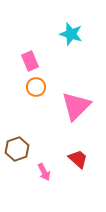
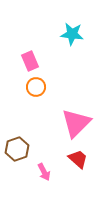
cyan star: moved 1 px right; rotated 10 degrees counterclockwise
pink triangle: moved 17 px down
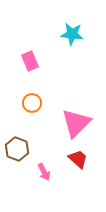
orange circle: moved 4 px left, 16 px down
brown hexagon: rotated 20 degrees counterclockwise
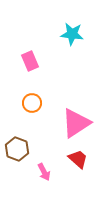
pink triangle: rotated 12 degrees clockwise
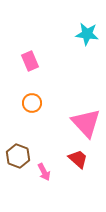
cyan star: moved 15 px right
pink triangle: moved 10 px right; rotated 40 degrees counterclockwise
brown hexagon: moved 1 px right, 7 px down
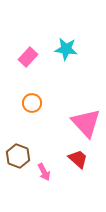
cyan star: moved 21 px left, 15 px down
pink rectangle: moved 2 px left, 4 px up; rotated 66 degrees clockwise
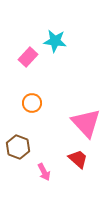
cyan star: moved 11 px left, 8 px up
brown hexagon: moved 9 px up
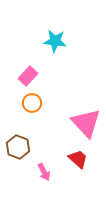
pink rectangle: moved 19 px down
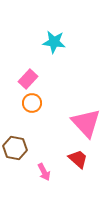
cyan star: moved 1 px left, 1 px down
pink rectangle: moved 3 px down
brown hexagon: moved 3 px left, 1 px down; rotated 10 degrees counterclockwise
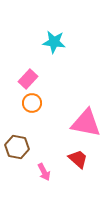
pink triangle: rotated 36 degrees counterclockwise
brown hexagon: moved 2 px right, 1 px up
